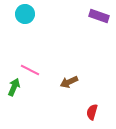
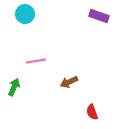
pink line: moved 6 px right, 9 px up; rotated 36 degrees counterclockwise
red semicircle: rotated 35 degrees counterclockwise
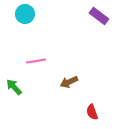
purple rectangle: rotated 18 degrees clockwise
green arrow: rotated 66 degrees counterclockwise
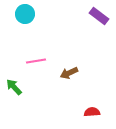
brown arrow: moved 9 px up
red semicircle: rotated 105 degrees clockwise
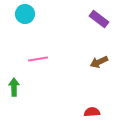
purple rectangle: moved 3 px down
pink line: moved 2 px right, 2 px up
brown arrow: moved 30 px right, 11 px up
green arrow: rotated 42 degrees clockwise
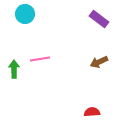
pink line: moved 2 px right
green arrow: moved 18 px up
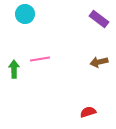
brown arrow: rotated 12 degrees clockwise
red semicircle: moved 4 px left; rotated 14 degrees counterclockwise
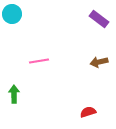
cyan circle: moved 13 px left
pink line: moved 1 px left, 2 px down
green arrow: moved 25 px down
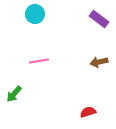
cyan circle: moved 23 px right
green arrow: rotated 138 degrees counterclockwise
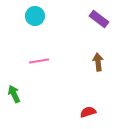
cyan circle: moved 2 px down
brown arrow: moved 1 px left; rotated 96 degrees clockwise
green arrow: rotated 114 degrees clockwise
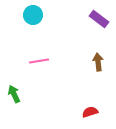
cyan circle: moved 2 px left, 1 px up
red semicircle: moved 2 px right
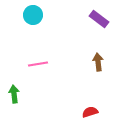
pink line: moved 1 px left, 3 px down
green arrow: rotated 18 degrees clockwise
